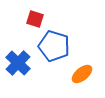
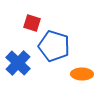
red square: moved 3 px left, 4 px down
orange ellipse: rotated 40 degrees clockwise
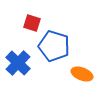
orange ellipse: rotated 20 degrees clockwise
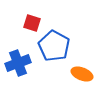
blue pentagon: rotated 12 degrees clockwise
blue cross: rotated 25 degrees clockwise
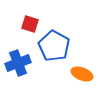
red square: moved 2 px left, 1 px down
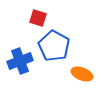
red square: moved 8 px right, 6 px up
blue cross: moved 2 px right, 2 px up
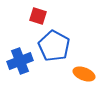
red square: moved 2 px up
orange ellipse: moved 2 px right
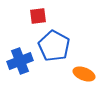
red square: rotated 24 degrees counterclockwise
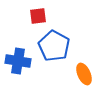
blue cross: moved 2 px left; rotated 30 degrees clockwise
orange ellipse: rotated 45 degrees clockwise
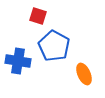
red square: rotated 24 degrees clockwise
